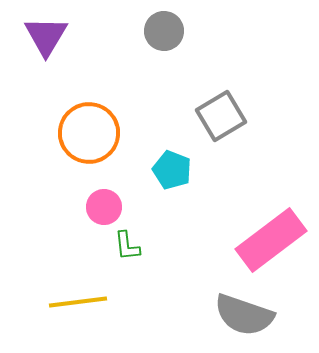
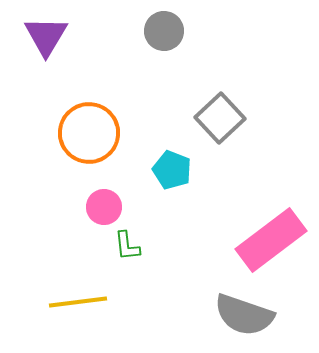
gray square: moved 1 px left, 2 px down; rotated 12 degrees counterclockwise
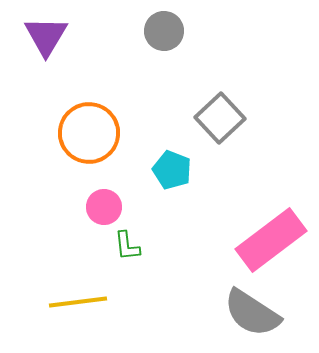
gray semicircle: moved 8 px right, 2 px up; rotated 14 degrees clockwise
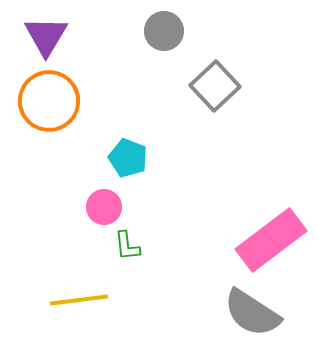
gray square: moved 5 px left, 32 px up
orange circle: moved 40 px left, 32 px up
cyan pentagon: moved 44 px left, 12 px up
yellow line: moved 1 px right, 2 px up
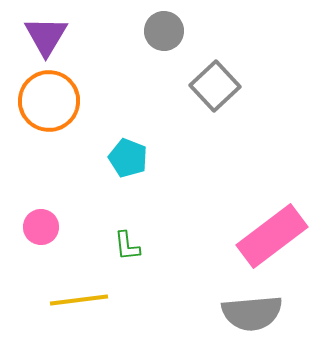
pink circle: moved 63 px left, 20 px down
pink rectangle: moved 1 px right, 4 px up
gray semicircle: rotated 38 degrees counterclockwise
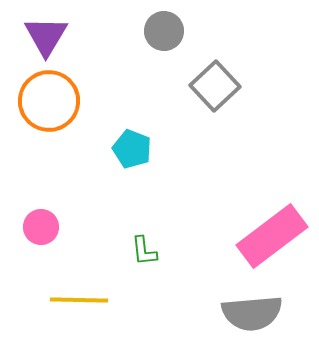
cyan pentagon: moved 4 px right, 9 px up
green L-shape: moved 17 px right, 5 px down
yellow line: rotated 8 degrees clockwise
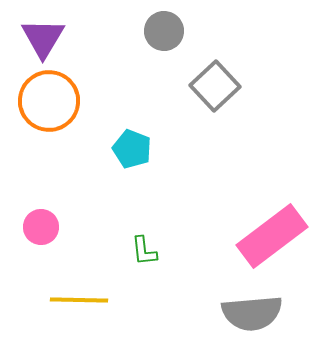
purple triangle: moved 3 px left, 2 px down
